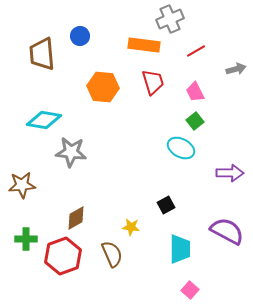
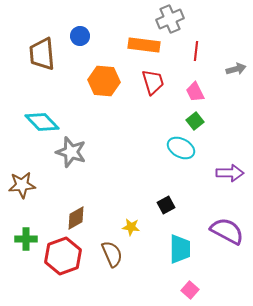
red line: rotated 54 degrees counterclockwise
orange hexagon: moved 1 px right, 6 px up
cyan diamond: moved 2 px left, 2 px down; rotated 36 degrees clockwise
gray star: rotated 12 degrees clockwise
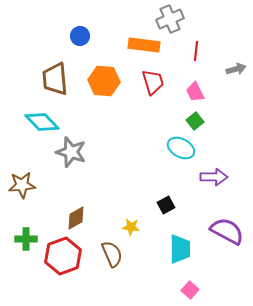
brown trapezoid: moved 13 px right, 25 px down
purple arrow: moved 16 px left, 4 px down
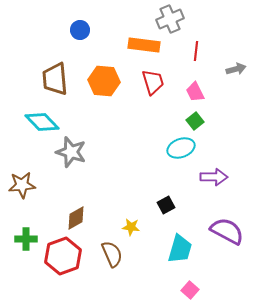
blue circle: moved 6 px up
cyan ellipse: rotated 48 degrees counterclockwise
cyan trapezoid: rotated 16 degrees clockwise
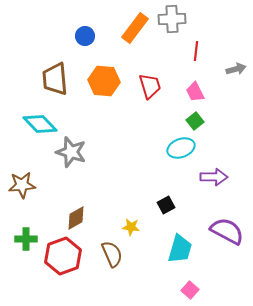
gray cross: moved 2 px right; rotated 20 degrees clockwise
blue circle: moved 5 px right, 6 px down
orange rectangle: moved 9 px left, 17 px up; rotated 60 degrees counterclockwise
red trapezoid: moved 3 px left, 4 px down
cyan diamond: moved 2 px left, 2 px down
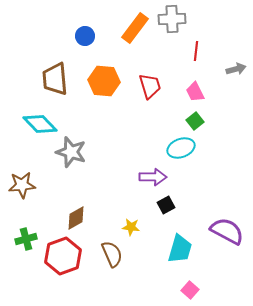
purple arrow: moved 61 px left
green cross: rotated 15 degrees counterclockwise
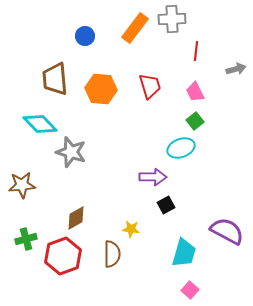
orange hexagon: moved 3 px left, 8 px down
yellow star: moved 2 px down
cyan trapezoid: moved 4 px right, 4 px down
brown semicircle: rotated 24 degrees clockwise
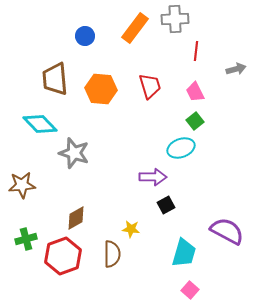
gray cross: moved 3 px right
gray star: moved 3 px right, 1 px down
